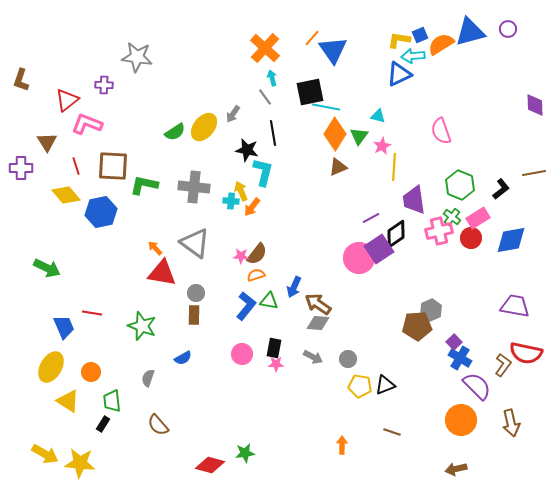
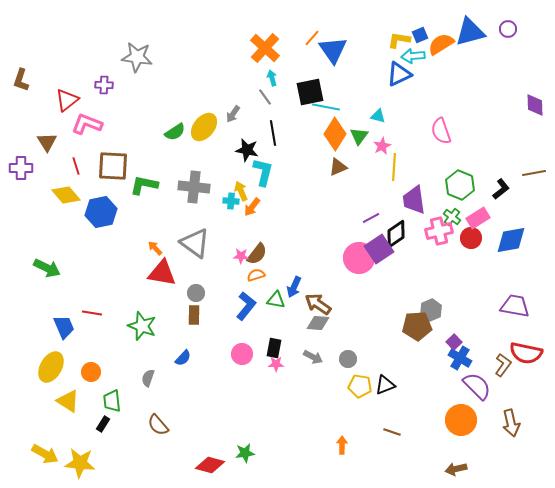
green triangle at (269, 301): moved 7 px right, 1 px up
blue semicircle at (183, 358): rotated 18 degrees counterclockwise
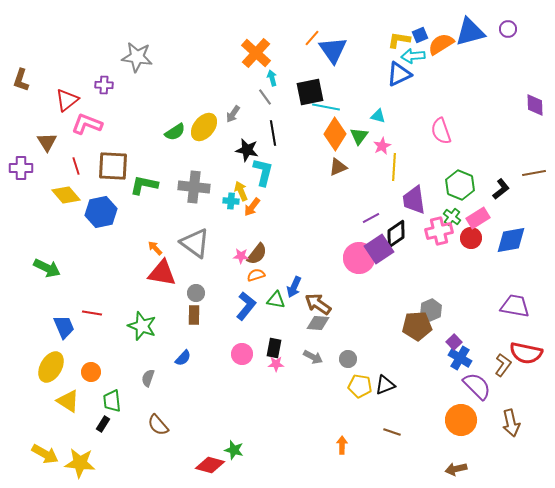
orange cross at (265, 48): moved 9 px left, 5 px down
green star at (245, 453): moved 11 px left, 3 px up; rotated 24 degrees clockwise
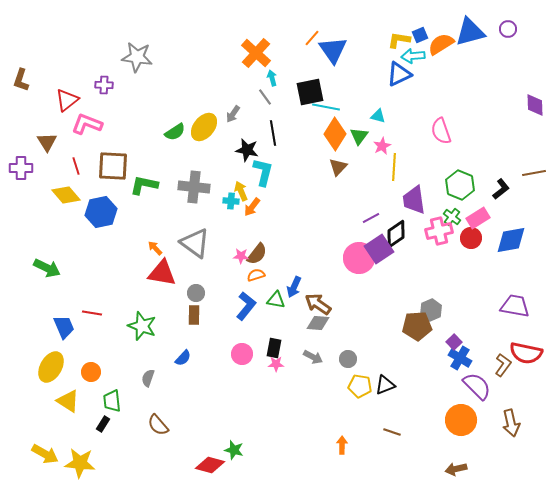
brown triangle at (338, 167): rotated 24 degrees counterclockwise
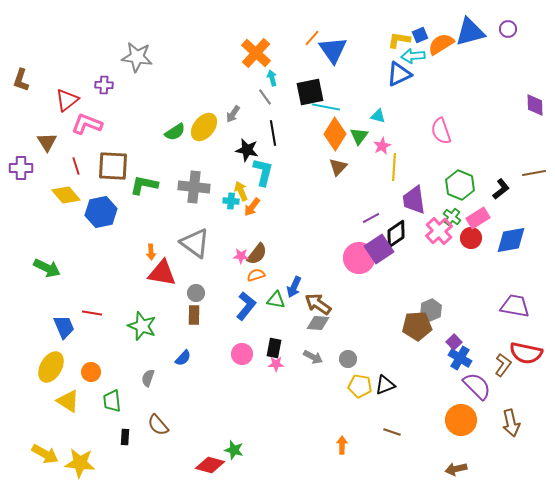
pink cross at (439, 231): rotated 28 degrees counterclockwise
orange arrow at (155, 248): moved 4 px left, 4 px down; rotated 140 degrees counterclockwise
black rectangle at (103, 424): moved 22 px right, 13 px down; rotated 28 degrees counterclockwise
